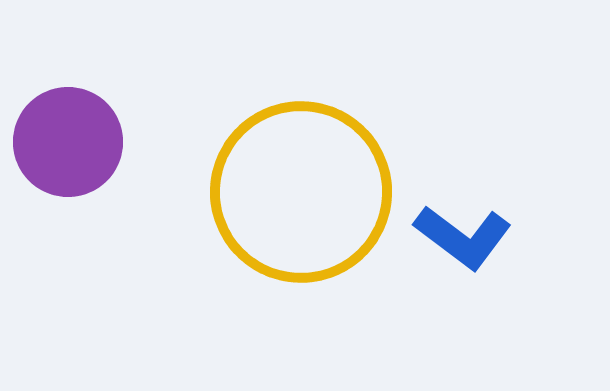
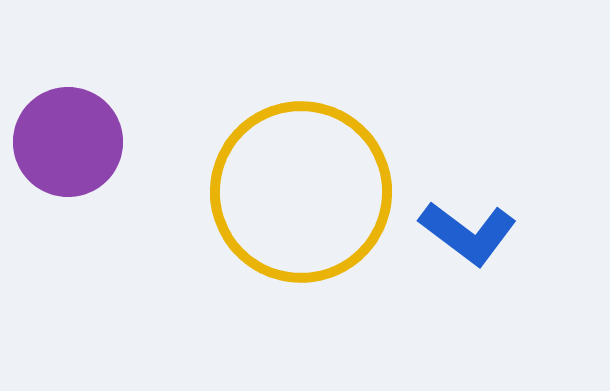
blue L-shape: moved 5 px right, 4 px up
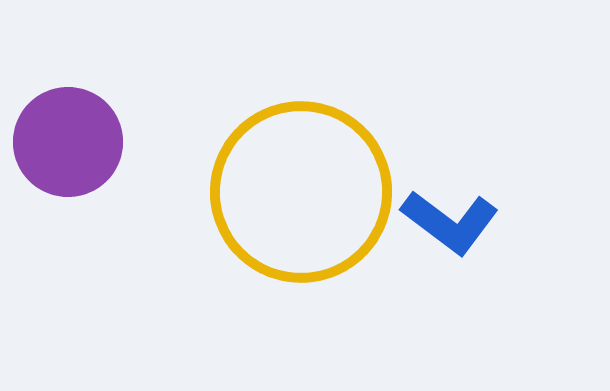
blue L-shape: moved 18 px left, 11 px up
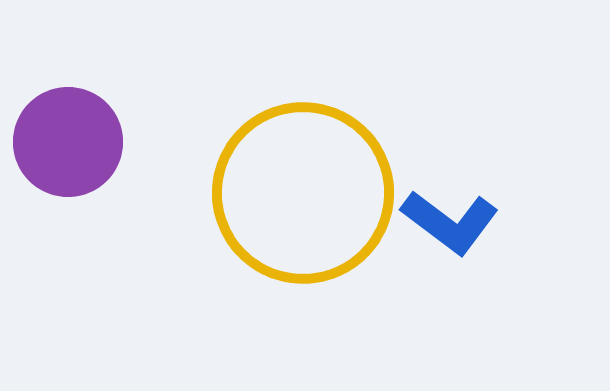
yellow circle: moved 2 px right, 1 px down
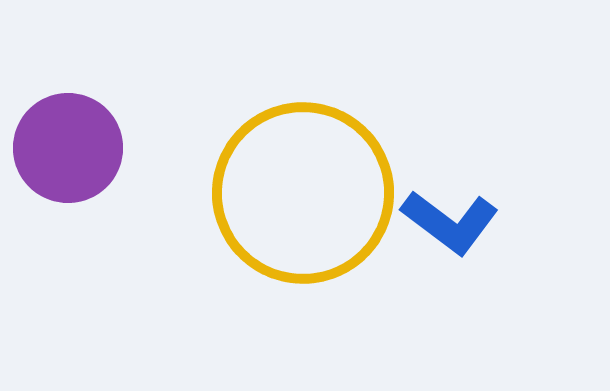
purple circle: moved 6 px down
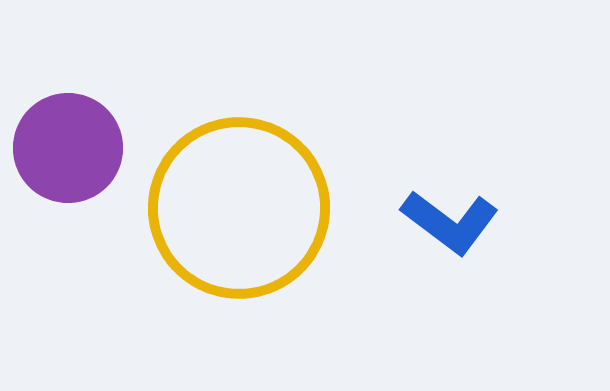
yellow circle: moved 64 px left, 15 px down
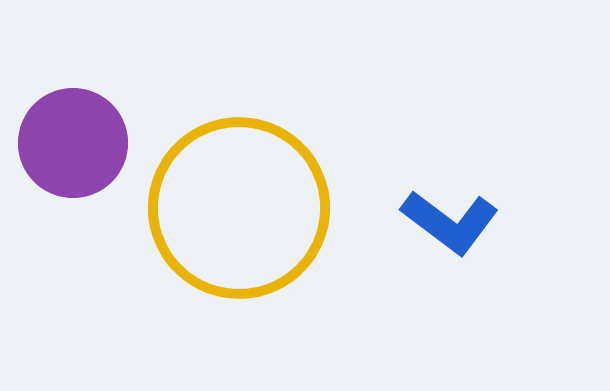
purple circle: moved 5 px right, 5 px up
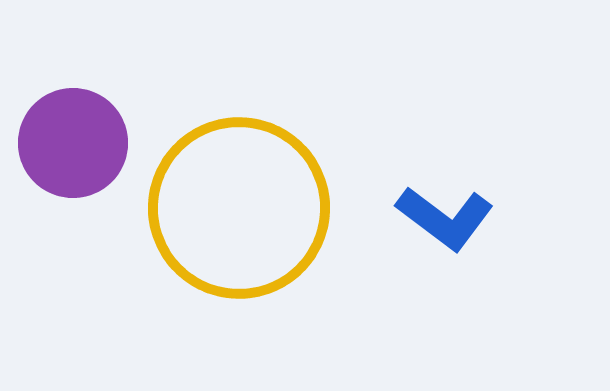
blue L-shape: moved 5 px left, 4 px up
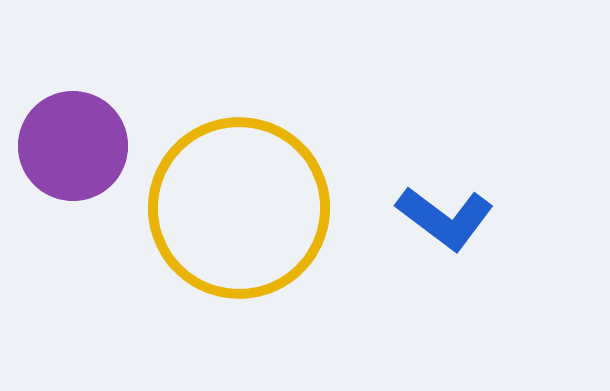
purple circle: moved 3 px down
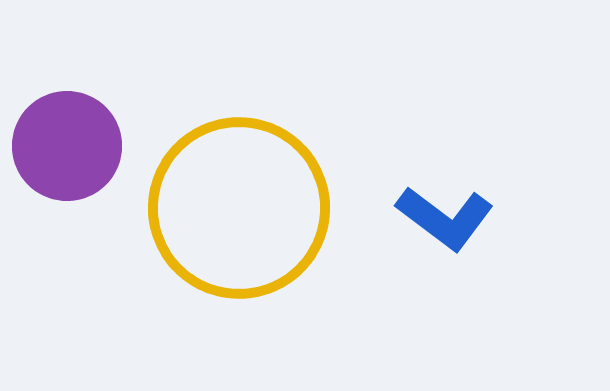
purple circle: moved 6 px left
